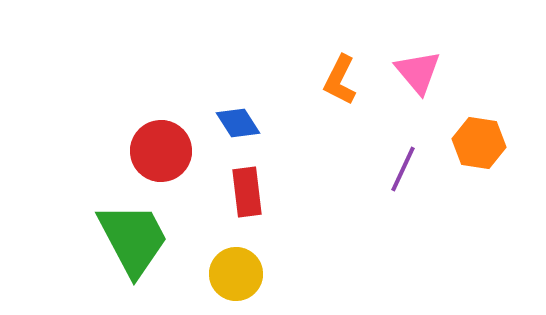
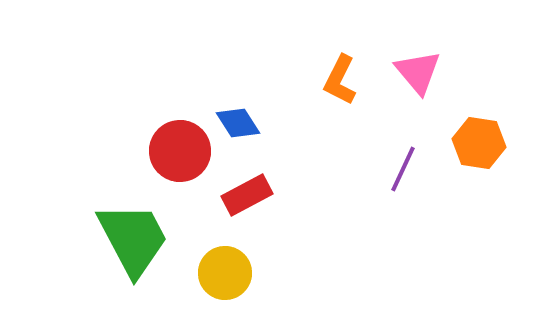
red circle: moved 19 px right
red rectangle: moved 3 px down; rotated 69 degrees clockwise
yellow circle: moved 11 px left, 1 px up
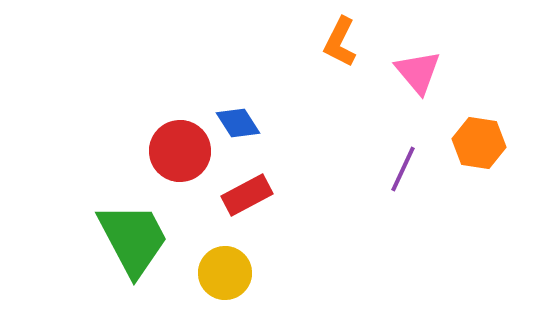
orange L-shape: moved 38 px up
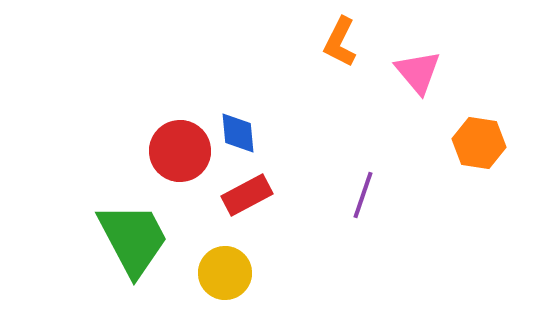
blue diamond: moved 10 px down; rotated 27 degrees clockwise
purple line: moved 40 px left, 26 px down; rotated 6 degrees counterclockwise
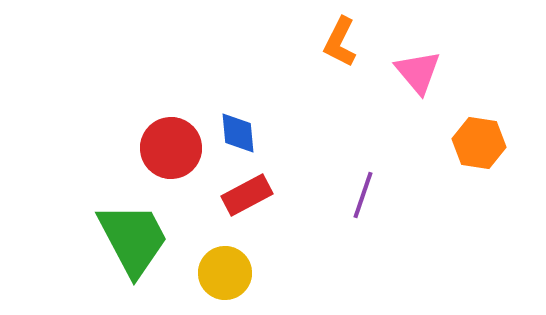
red circle: moved 9 px left, 3 px up
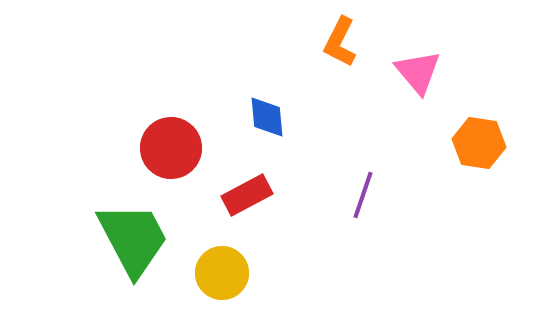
blue diamond: moved 29 px right, 16 px up
yellow circle: moved 3 px left
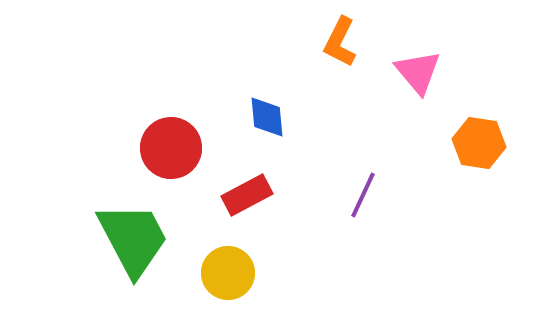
purple line: rotated 6 degrees clockwise
yellow circle: moved 6 px right
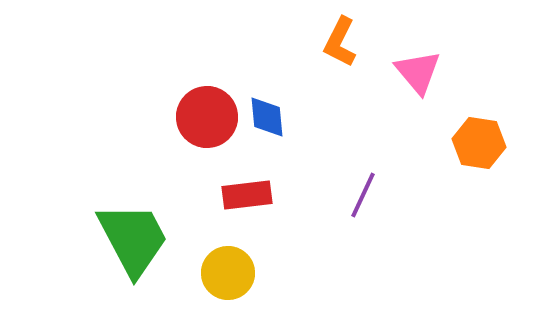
red circle: moved 36 px right, 31 px up
red rectangle: rotated 21 degrees clockwise
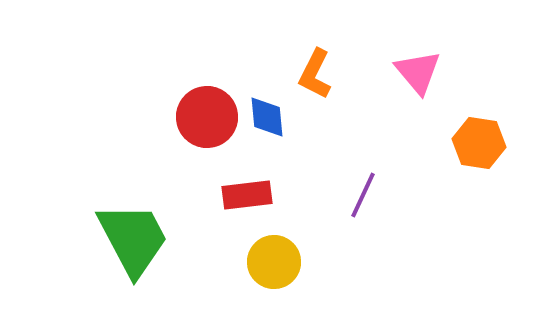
orange L-shape: moved 25 px left, 32 px down
yellow circle: moved 46 px right, 11 px up
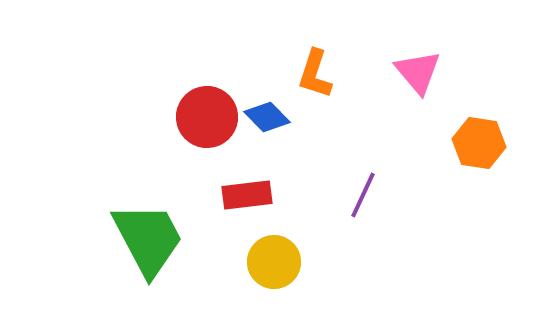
orange L-shape: rotated 9 degrees counterclockwise
blue diamond: rotated 39 degrees counterclockwise
green trapezoid: moved 15 px right
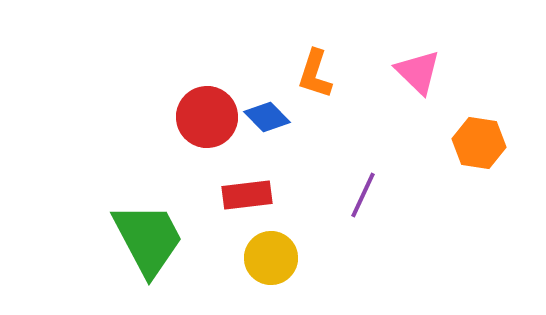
pink triangle: rotated 6 degrees counterclockwise
yellow circle: moved 3 px left, 4 px up
